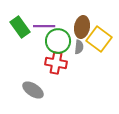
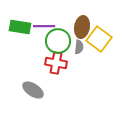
green rectangle: rotated 45 degrees counterclockwise
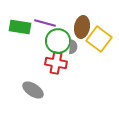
purple line: moved 1 px right, 3 px up; rotated 15 degrees clockwise
gray semicircle: moved 6 px left
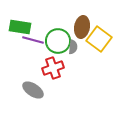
purple line: moved 12 px left, 17 px down
red cross: moved 3 px left, 5 px down; rotated 30 degrees counterclockwise
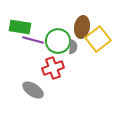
yellow square: moved 1 px left; rotated 15 degrees clockwise
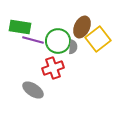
brown ellipse: rotated 15 degrees clockwise
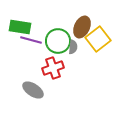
purple line: moved 2 px left
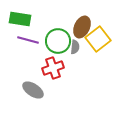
green rectangle: moved 8 px up
purple line: moved 3 px left
gray semicircle: moved 2 px right
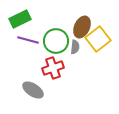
green rectangle: rotated 35 degrees counterclockwise
green circle: moved 2 px left
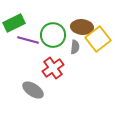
green rectangle: moved 6 px left, 4 px down
brown ellipse: rotated 70 degrees clockwise
green circle: moved 3 px left, 6 px up
red cross: rotated 15 degrees counterclockwise
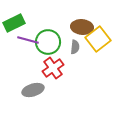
green circle: moved 5 px left, 7 px down
gray ellipse: rotated 50 degrees counterclockwise
